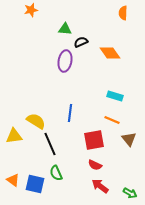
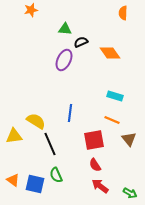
purple ellipse: moved 1 px left, 1 px up; rotated 15 degrees clockwise
red semicircle: rotated 32 degrees clockwise
green semicircle: moved 2 px down
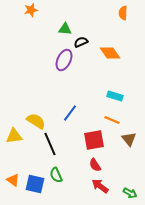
blue line: rotated 30 degrees clockwise
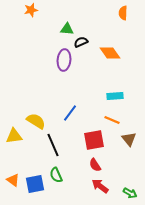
green triangle: moved 2 px right
purple ellipse: rotated 20 degrees counterclockwise
cyan rectangle: rotated 21 degrees counterclockwise
black line: moved 3 px right, 1 px down
blue square: rotated 24 degrees counterclockwise
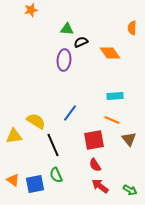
orange semicircle: moved 9 px right, 15 px down
green arrow: moved 3 px up
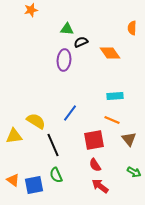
blue square: moved 1 px left, 1 px down
green arrow: moved 4 px right, 18 px up
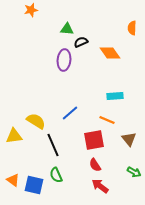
blue line: rotated 12 degrees clockwise
orange line: moved 5 px left
blue square: rotated 24 degrees clockwise
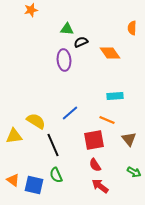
purple ellipse: rotated 10 degrees counterclockwise
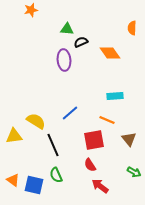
red semicircle: moved 5 px left
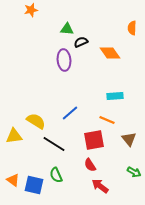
black line: moved 1 px right, 1 px up; rotated 35 degrees counterclockwise
